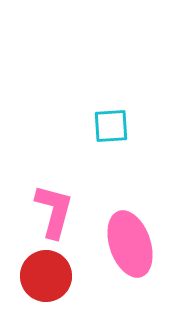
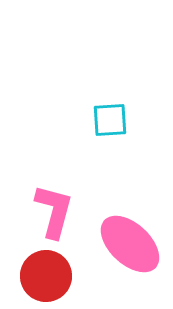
cyan square: moved 1 px left, 6 px up
pink ellipse: rotated 28 degrees counterclockwise
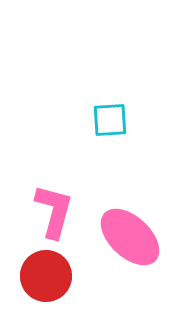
pink ellipse: moved 7 px up
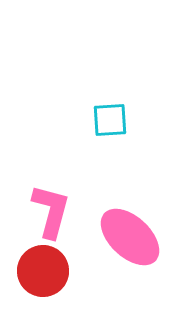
pink L-shape: moved 3 px left
red circle: moved 3 px left, 5 px up
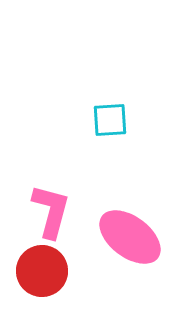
pink ellipse: rotated 6 degrees counterclockwise
red circle: moved 1 px left
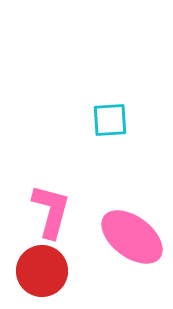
pink ellipse: moved 2 px right
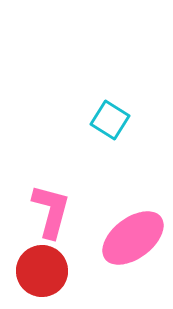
cyan square: rotated 36 degrees clockwise
pink ellipse: moved 1 px right, 1 px down; rotated 74 degrees counterclockwise
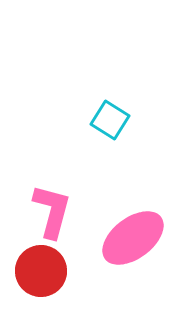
pink L-shape: moved 1 px right
red circle: moved 1 px left
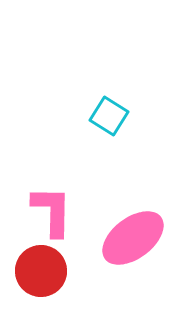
cyan square: moved 1 px left, 4 px up
pink L-shape: rotated 14 degrees counterclockwise
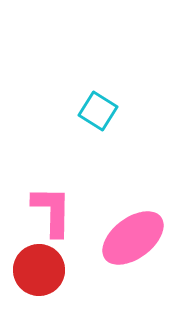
cyan square: moved 11 px left, 5 px up
red circle: moved 2 px left, 1 px up
